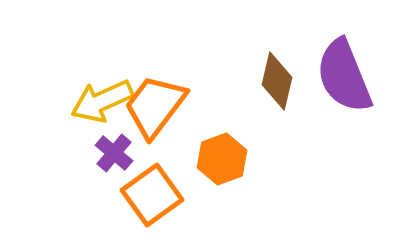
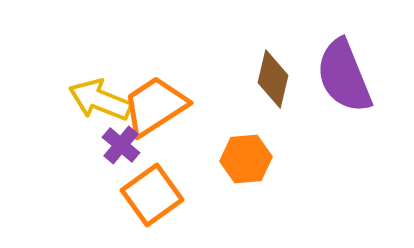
brown diamond: moved 4 px left, 2 px up
yellow arrow: moved 2 px left, 1 px up; rotated 46 degrees clockwise
orange trapezoid: rotated 20 degrees clockwise
purple cross: moved 7 px right, 8 px up
orange hexagon: moved 24 px right; rotated 15 degrees clockwise
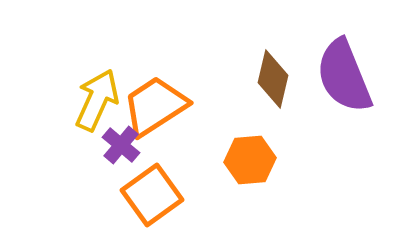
yellow arrow: moved 3 px left; rotated 92 degrees clockwise
orange hexagon: moved 4 px right, 1 px down
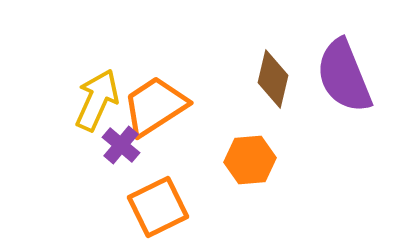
orange square: moved 6 px right, 12 px down; rotated 10 degrees clockwise
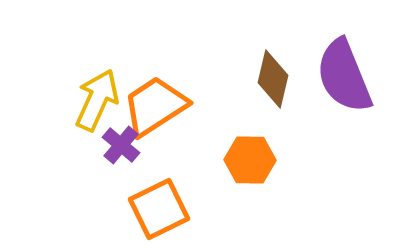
orange hexagon: rotated 6 degrees clockwise
orange square: moved 1 px right, 2 px down
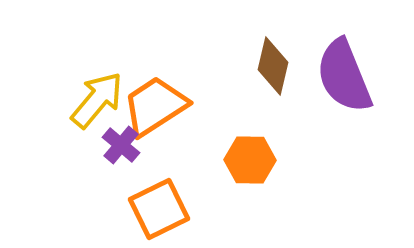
brown diamond: moved 13 px up
yellow arrow: rotated 16 degrees clockwise
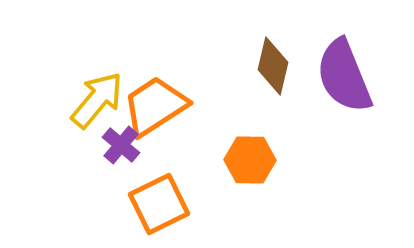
orange square: moved 5 px up
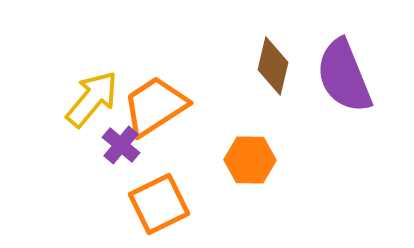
yellow arrow: moved 5 px left, 1 px up
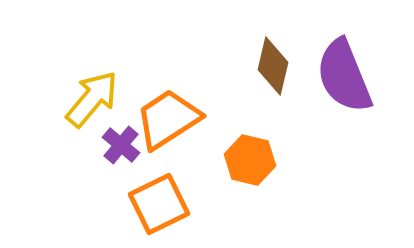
orange trapezoid: moved 13 px right, 13 px down
orange hexagon: rotated 12 degrees clockwise
